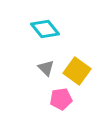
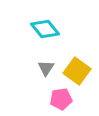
gray triangle: rotated 18 degrees clockwise
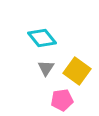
cyan diamond: moved 3 px left, 9 px down
pink pentagon: moved 1 px right, 1 px down
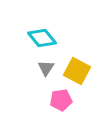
yellow square: rotated 8 degrees counterclockwise
pink pentagon: moved 1 px left
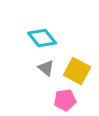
gray triangle: rotated 24 degrees counterclockwise
pink pentagon: moved 4 px right
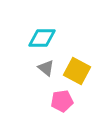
cyan diamond: rotated 52 degrees counterclockwise
pink pentagon: moved 3 px left, 1 px down
